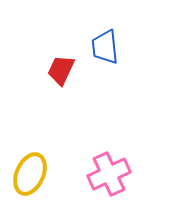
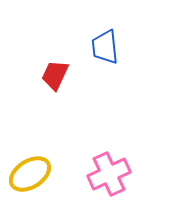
red trapezoid: moved 6 px left, 5 px down
yellow ellipse: rotated 33 degrees clockwise
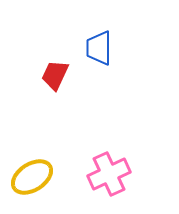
blue trapezoid: moved 6 px left, 1 px down; rotated 6 degrees clockwise
yellow ellipse: moved 2 px right, 3 px down
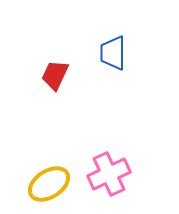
blue trapezoid: moved 14 px right, 5 px down
yellow ellipse: moved 17 px right, 7 px down
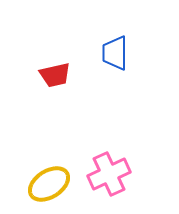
blue trapezoid: moved 2 px right
red trapezoid: rotated 128 degrees counterclockwise
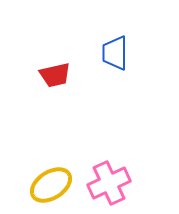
pink cross: moved 9 px down
yellow ellipse: moved 2 px right, 1 px down
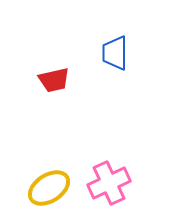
red trapezoid: moved 1 px left, 5 px down
yellow ellipse: moved 2 px left, 3 px down
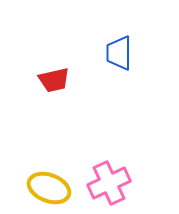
blue trapezoid: moved 4 px right
yellow ellipse: rotated 54 degrees clockwise
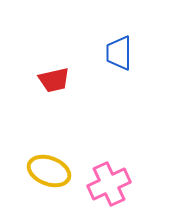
pink cross: moved 1 px down
yellow ellipse: moved 17 px up
